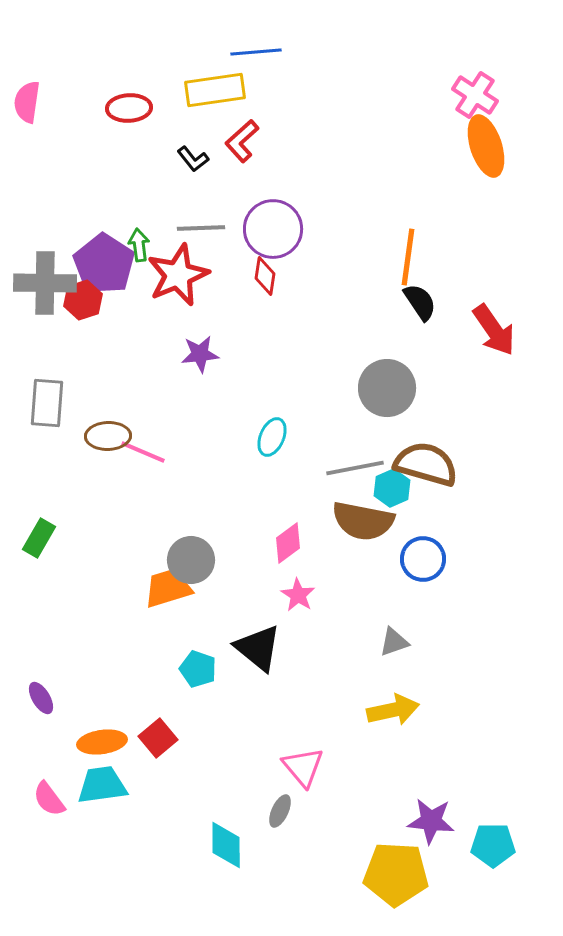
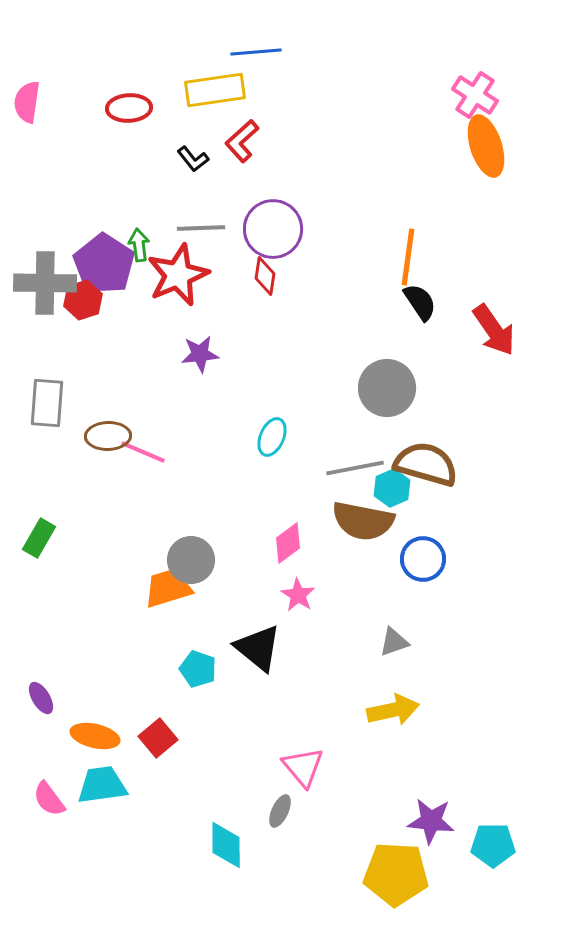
orange ellipse at (102, 742): moved 7 px left, 6 px up; rotated 21 degrees clockwise
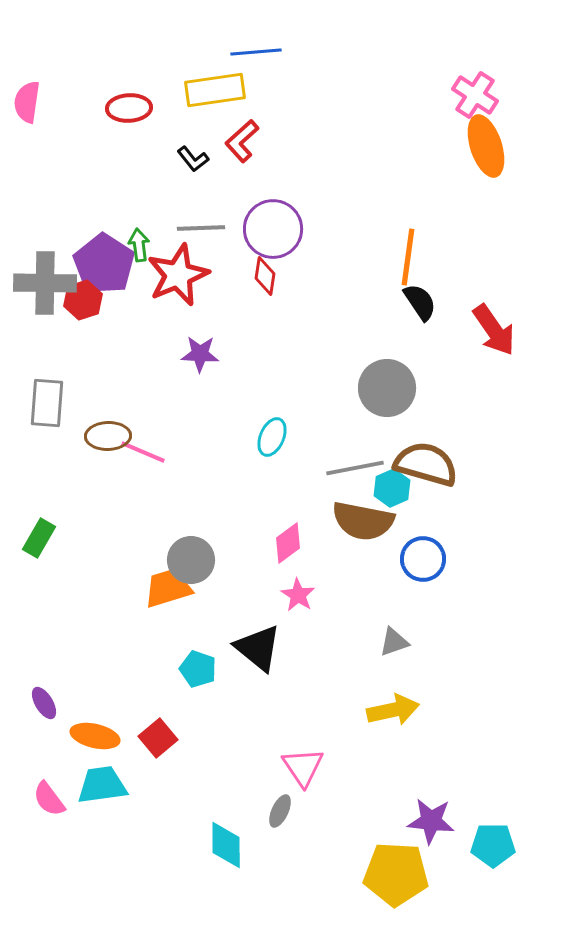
purple star at (200, 354): rotated 9 degrees clockwise
purple ellipse at (41, 698): moved 3 px right, 5 px down
pink triangle at (303, 767): rotated 6 degrees clockwise
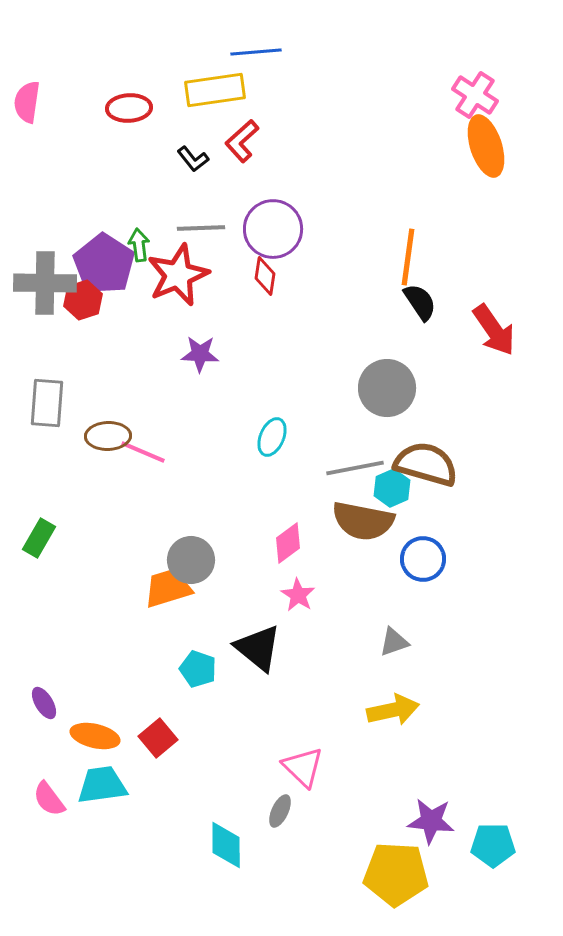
pink triangle at (303, 767): rotated 12 degrees counterclockwise
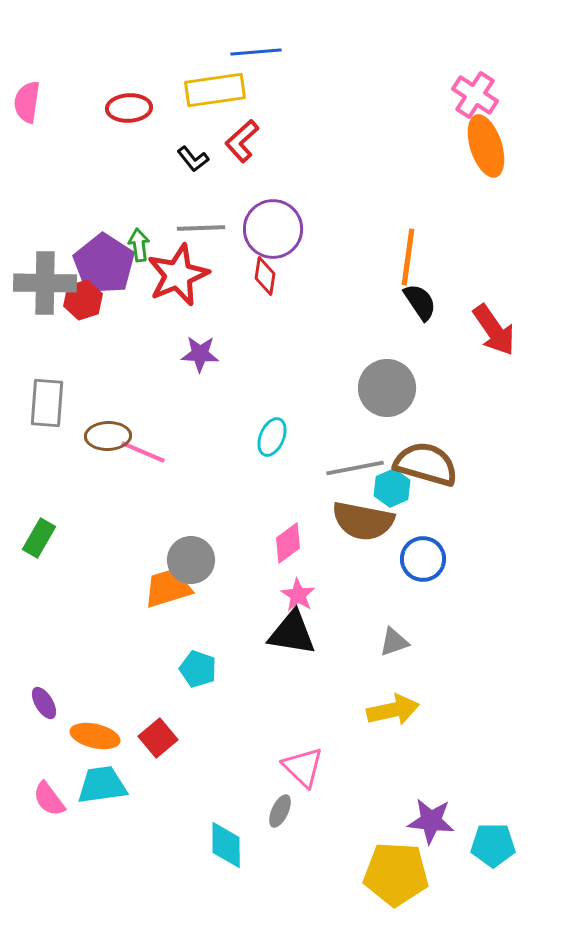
black triangle at (258, 648): moved 34 px right, 15 px up; rotated 30 degrees counterclockwise
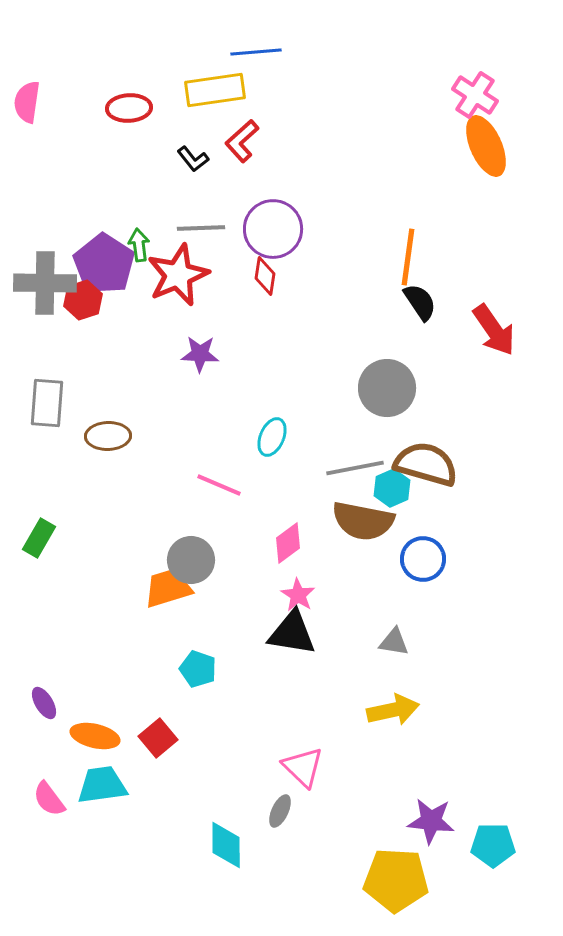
orange ellipse at (486, 146): rotated 6 degrees counterclockwise
pink line at (143, 452): moved 76 px right, 33 px down
gray triangle at (394, 642): rotated 28 degrees clockwise
yellow pentagon at (396, 874): moved 6 px down
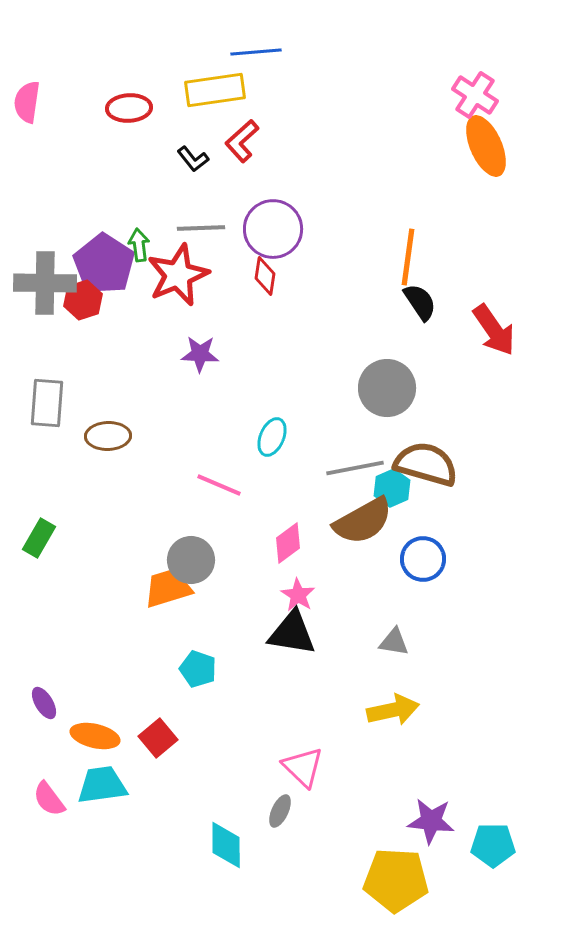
brown semicircle at (363, 521): rotated 40 degrees counterclockwise
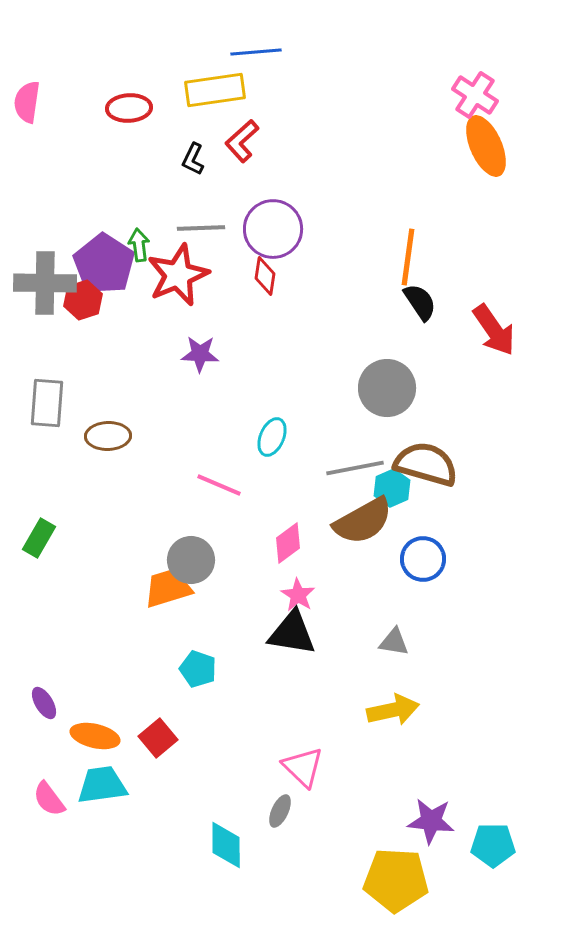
black L-shape at (193, 159): rotated 64 degrees clockwise
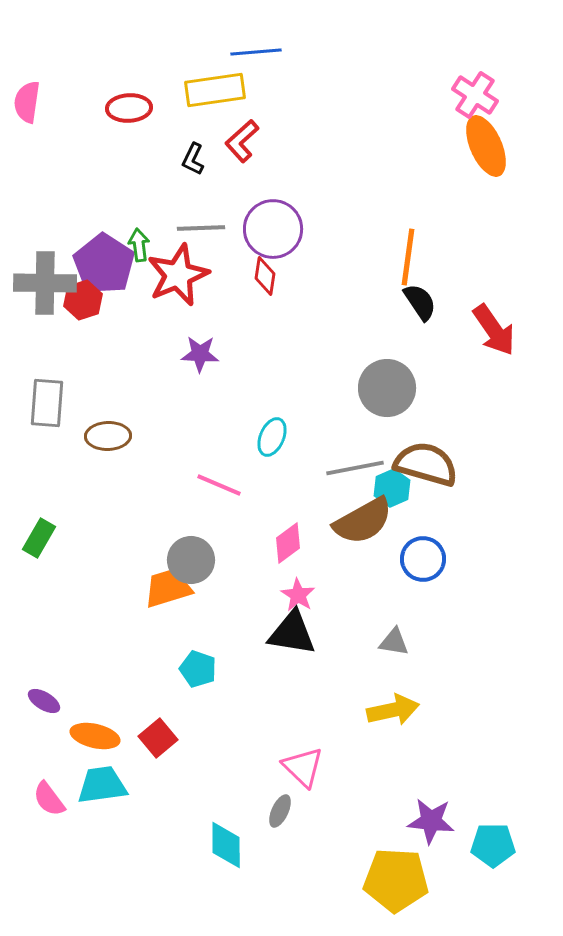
purple ellipse at (44, 703): moved 2 px up; rotated 28 degrees counterclockwise
